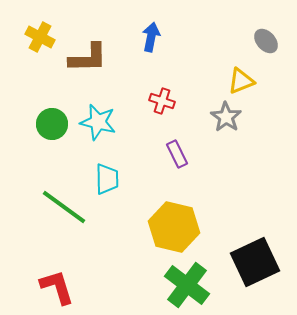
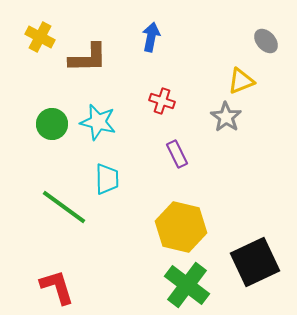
yellow hexagon: moved 7 px right
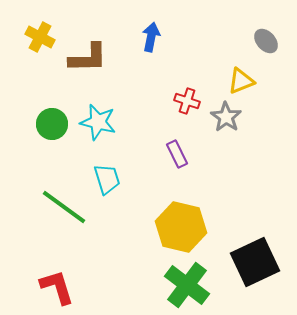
red cross: moved 25 px right
cyan trapezoid: rotated 16 degrees counterclockwise
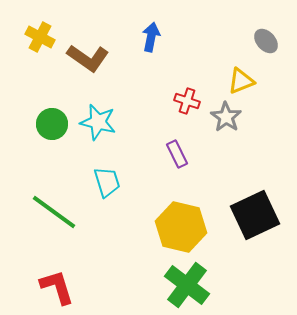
brown L-shape: rotated 36 degrees clockwise
cyan trapezoid: moved 3 px down
green line: moved 10 px left, 5 px down
black square: moved 47 px up
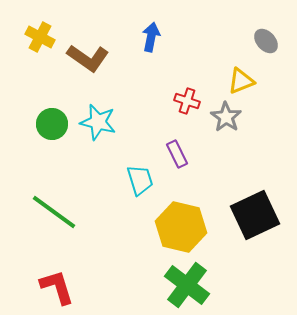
cyan trapezoid: moved 33 px right, 2 px up
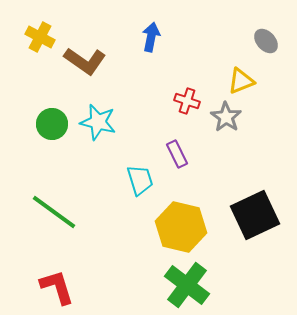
brown L-shape: moved 3 px left, 3 px down
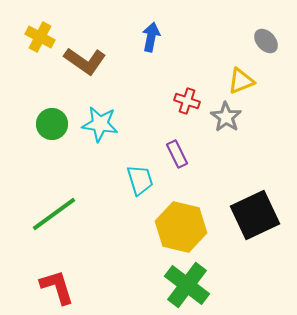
cyan star: moved 2 px right, 2 px down; rotated 6 degrees counterclockwise
green line: moved 2 px down; rotated 72 degrees counterclockwise
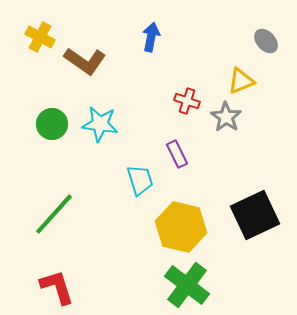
green line: rotated 12 degrees counterclockwise
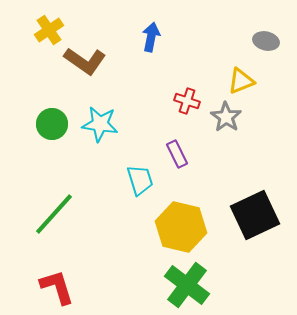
yellow cross: moved 9 px right, 7 px up; rotated 28 degrees clockwise
gray ellipse: rotated 35 degrees counterclockwise
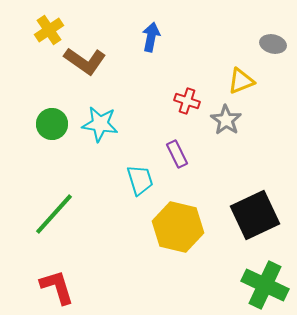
gray ellipse: moved 7 px right, 3 px down
gray star: moved 3 px down
yellow hexagon: moved 3 px left
green cross: moved 78 px right; rotated 12 degrees counterclockwise
